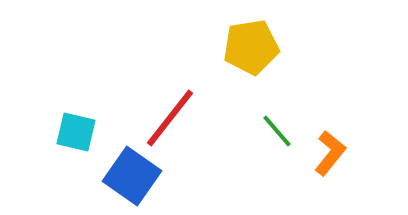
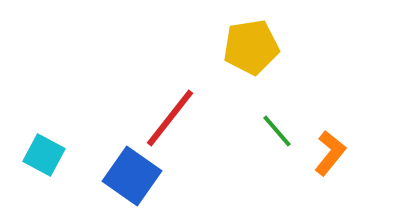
cyan square: moved 32 px left, 23 px down; rotated 15 degrees clockwise
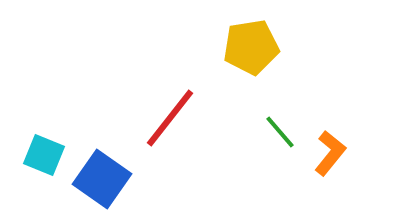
green line: moved 3 px right, 1 px down
cyan square: rotated 6 degrees counterclockwise
blue square: moved 30 px left, 3 px down
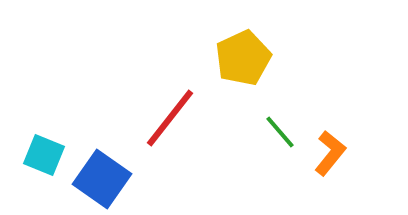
yellow pentagon: moved 8 px left, 11 px down; rotated 16 degrees counterclockwise
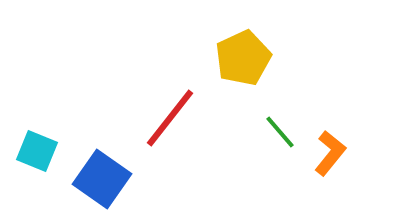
cyan square: moved 7 px left, 4 px up
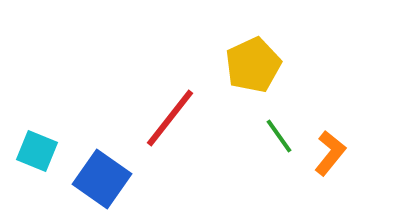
yellow pentagon: moved 10 px right, 7 px down
green line: moved 1 px left, 4 px down; rotated 6 degrees clockwise
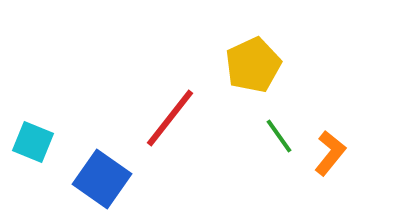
cyan square: moved 4 px left, 9 px up
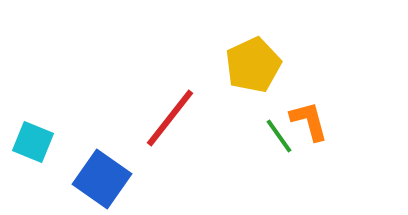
orange L-shape: moved 21 px left, 32 px up; rotated 54 degrees counterclockwise
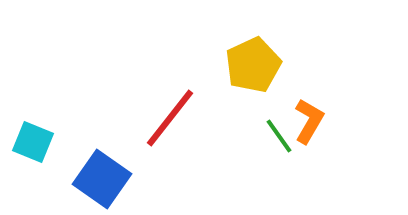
orange L-shape: rotated 45 degrees clockwise
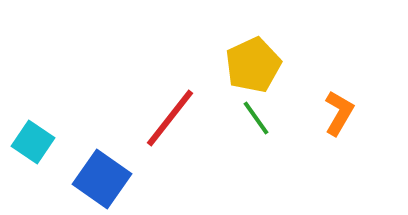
orange L-shape: moved 30 px right, 8 px up
green line: moved 23 px left, 18 px up
cyan square: rotated 12 degrees clockwise
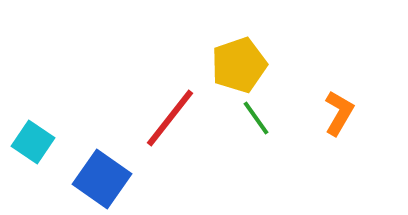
yellow pentagon: moved 14 px left; rotated 6 degrees clockwise
